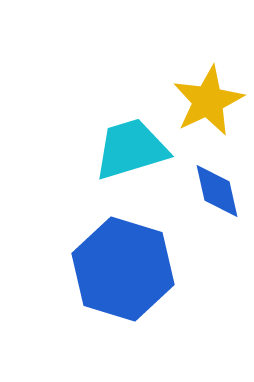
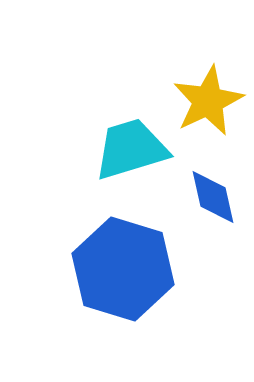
blue diamond: moved 4 px left, 6 px down
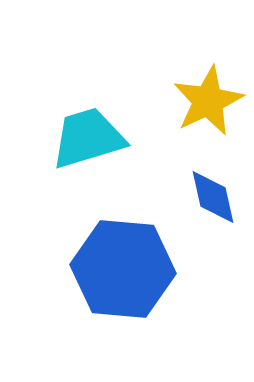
cyan trapezoid: moved 43 px left, 11 px up
blue hexagon: rotated 12 degrees counterclockwise
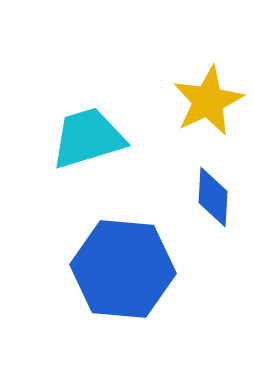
blue diamond: rotated 16 degrees clockwise
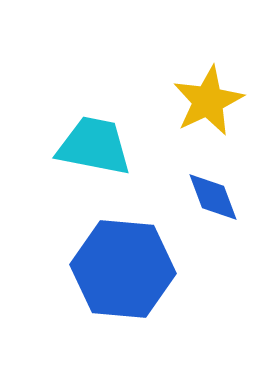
cyan trapezoid: moved 6 px right, 8 px down; rotated 28 degrees clockwise
blue diamond: rotated 24 degrees counterclockwise
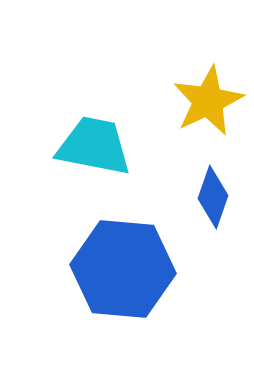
blue diamond: rotated 40 degrees clockwise
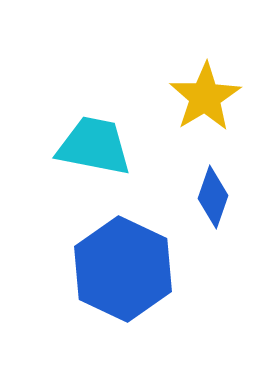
yellow star: moved 3 px left, 4 px up; rotated 6 degrees counterclockwise
blue hexagon: rotated 20 degrees clockwise
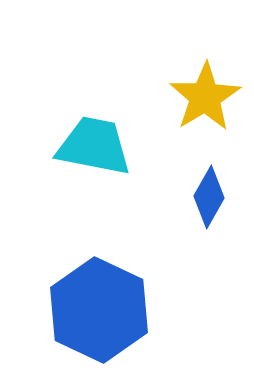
blue diamond: moved 4 px left; rotated 10 degrees clockwise
blue hexagon: moved 24 px left, 41 px down
